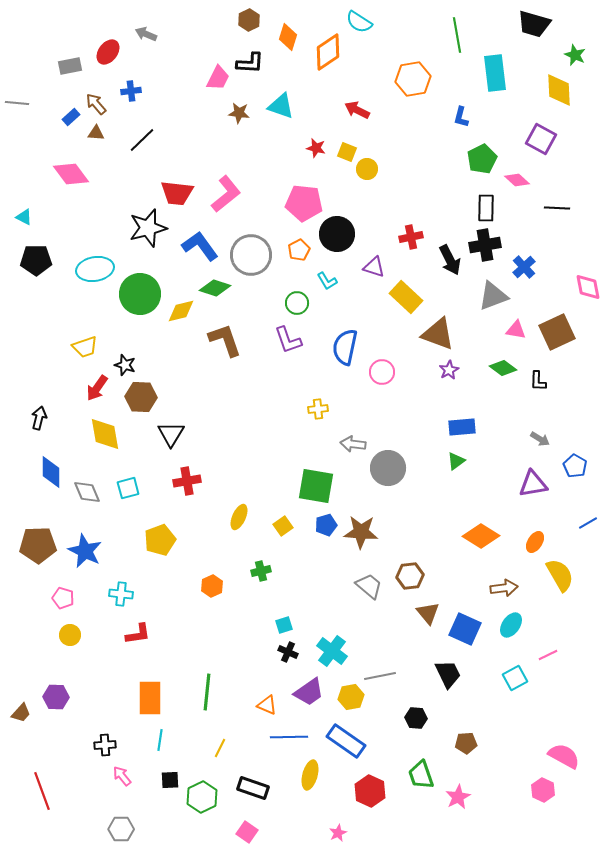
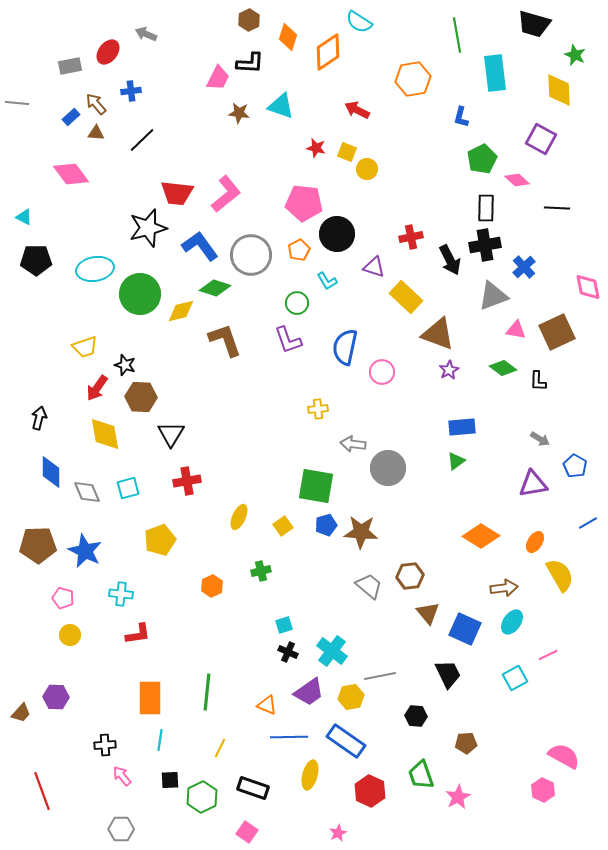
cyan ellipse at (511, 625): moved 1 px right, 3 px up
black hexagon at (416, 718): moved 2 px up
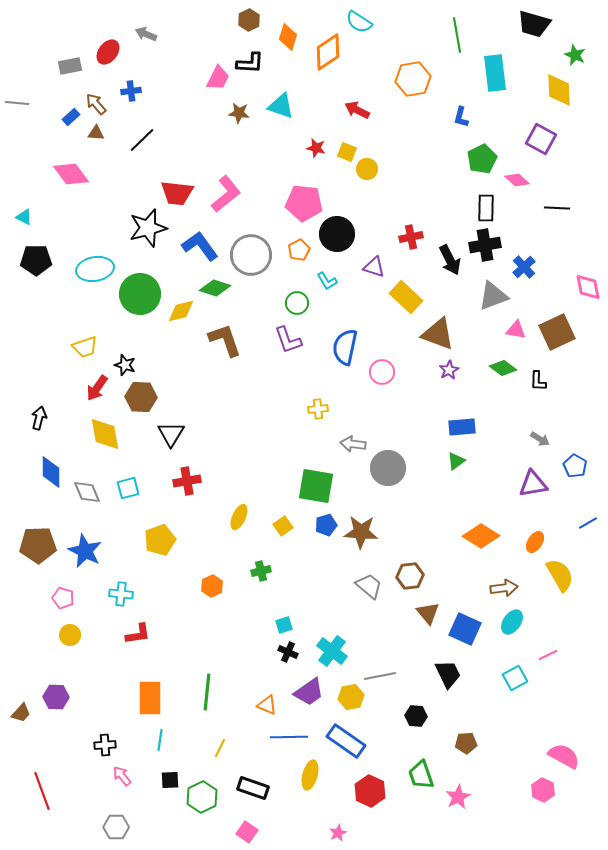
gray hexagon at (121, 829): moved 5 px left, 2 px up
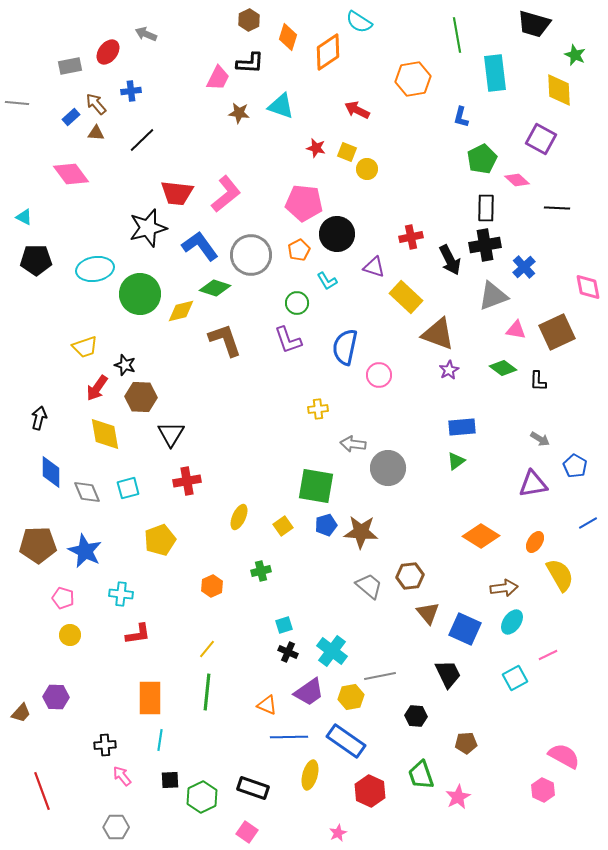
pink circle at (382, 372): moved 3 px left, 3 px down
yellow line at (220, 748): moved 13 px left, 99 px up; rotated 12 degrees clockwise
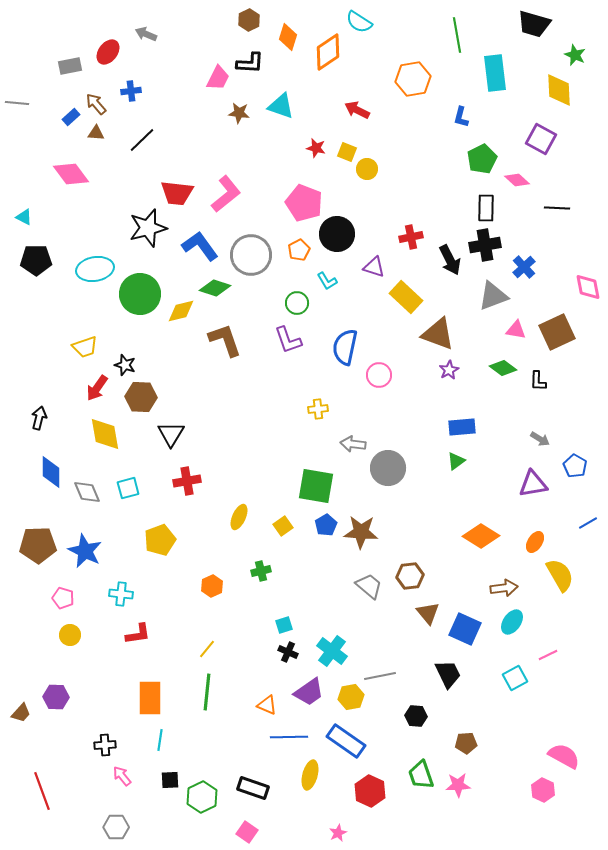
pink pentagon at (304, 203): rotated 15 degrees clockwise
blue pentagon at (326, 525): rotated 15 degrees counterclockwise
pink star at (458, 797): moved 12 px up; rotated 25 degrees clockwise
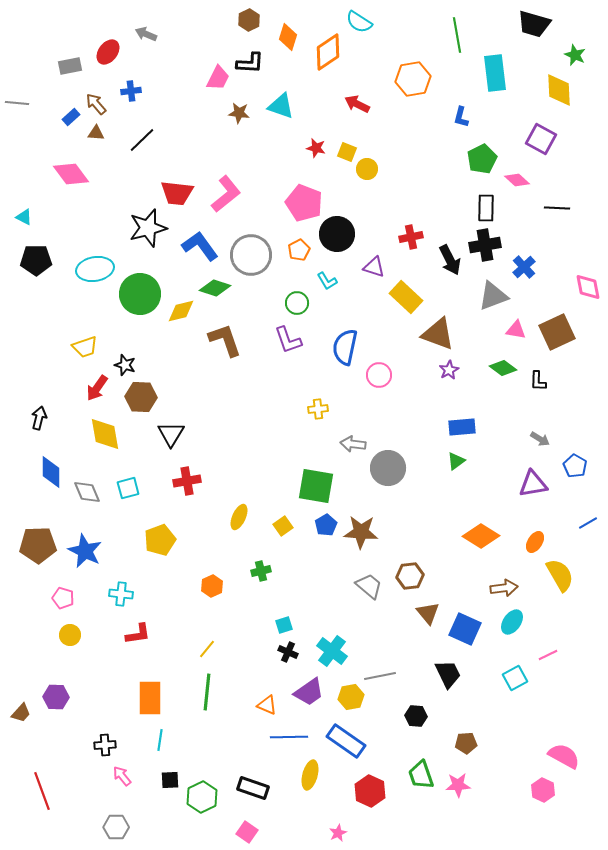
red arrow at (357, 110): moved 6 px up
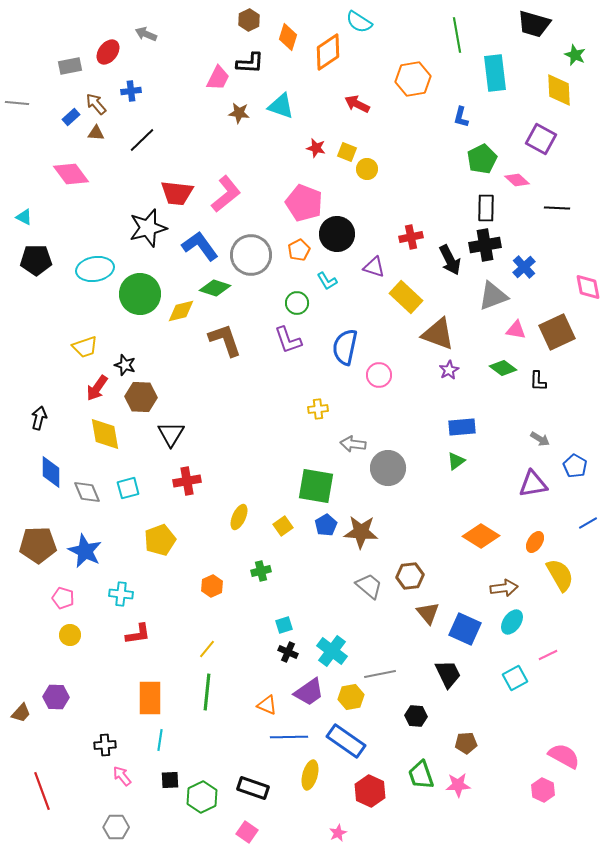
gray line at (380, 676): moved 2 px up
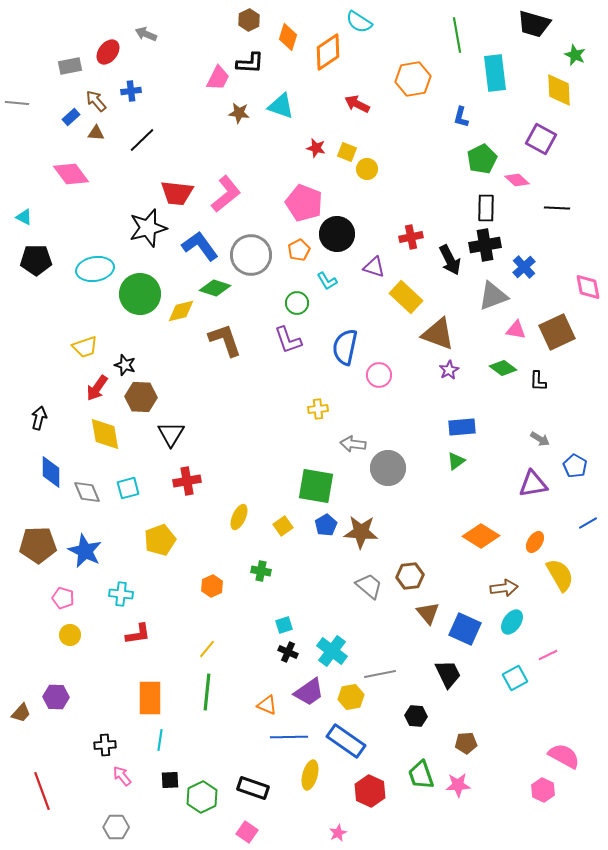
brown arrow at (96, 104): moved 3 px up
green cross at (261, 571): rotated 24 degrees clockwise
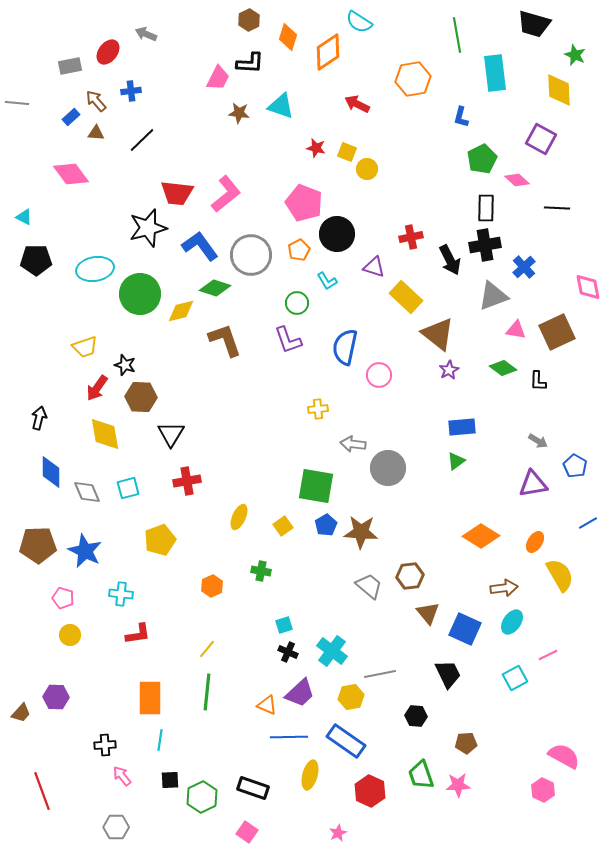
brown triangle at (438, 334): rotated 18 degrees clockwise
gray arrow at (540, 439): moved 2 px left, 2 px down
purple trapezoid at (309, 692): moved 9 px left, 1 px down; rotated 8 degrees counterclockwise
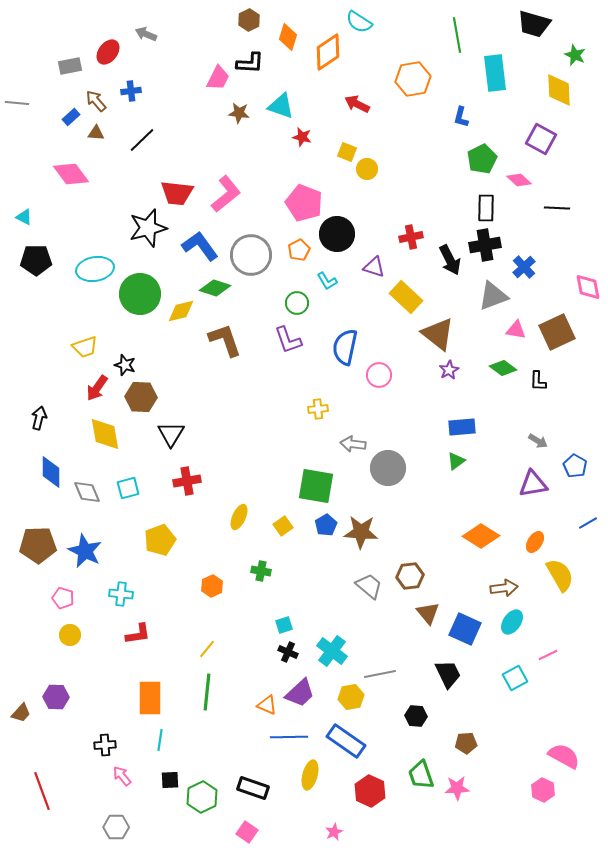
red star at (316, 148): moved 14 px left, 11 px up
pink diamond at (517, 180): moved 2 px right
pink star at (458, 785): moved 1 px left, 3 px down
pink star at (338, 833): moved 4 px left, 1 px up
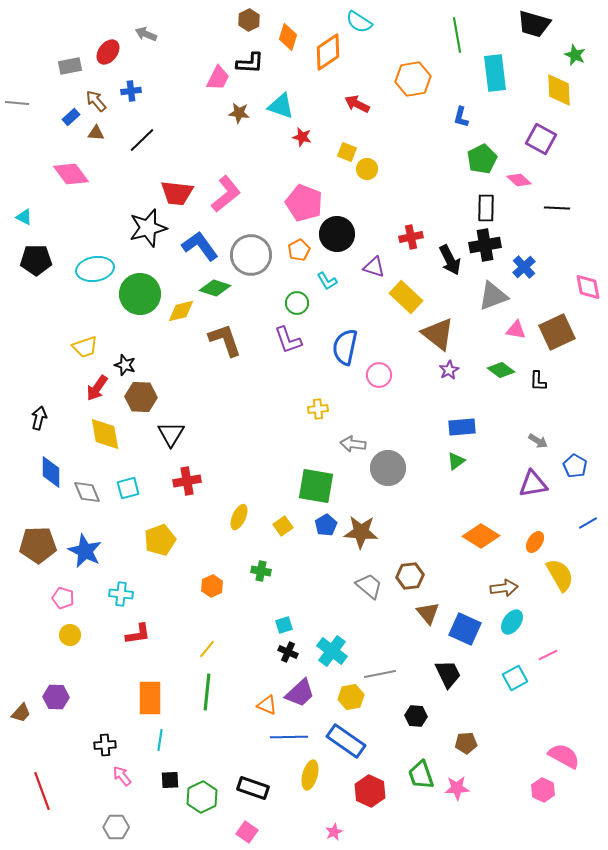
green diamond at (503, 368): moved 2 px left, 2 px down
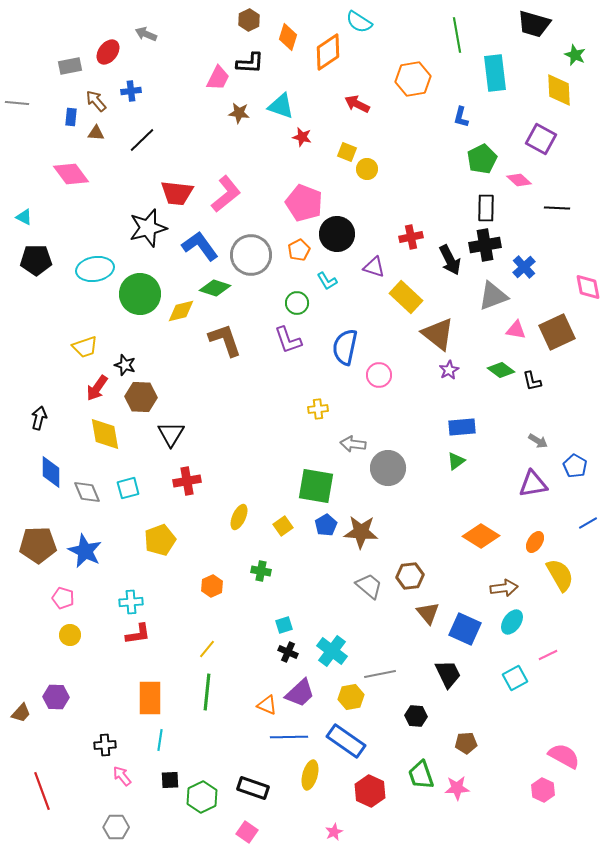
blue rectangle at (71, 117): rotated 42 degrees counterclockwise
black L-shape at (538, 381): moved 6 px left; rotated 15 degrees counterclockwise
cyan cross at (121, 594): moved 10 px right, 8 px down; rotated 10 degrees counterclockwise
